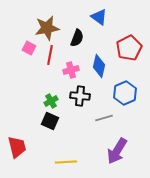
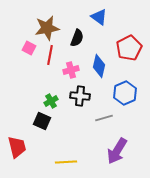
black square: moved 8 px left
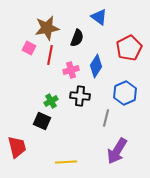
blue diamond: moved 3 px left; rotated 20 degrees clockwise
gray line: moved 2 px right; rotated 60 degrees counterclockwise
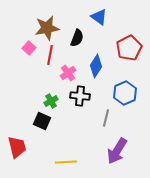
pink square: rotated 16 degrees clockwise
pink cross: moved 3 px left, 3 px down; rotated 21 degrees counterclockwise
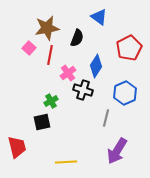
black cross: moved 3 px right, 6 px up; rotated 12 degrees clockwise
black square: moved 1 px down; rotated 36 degrees counterclockwise
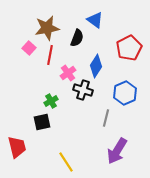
blue triangle: moved 4 px left, 3 px down
yellow line: rotated 60 degrees clockwise
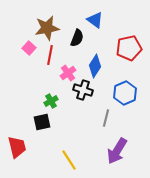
red pentagon: rotated 15 degrees clockwise
blue diamond: moved 1 px left
yellow line: moved 3 px right, 2 px up
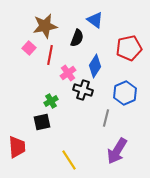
brown star: moved 2 px left, 2 px up
red trapezoid: rotated 10 degrees clockwise
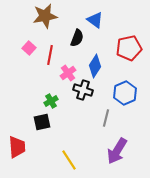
brown star: moved 10 px up
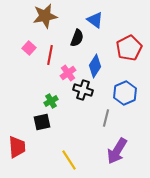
red pentagon: rotated 15 degrees counterclockwise
